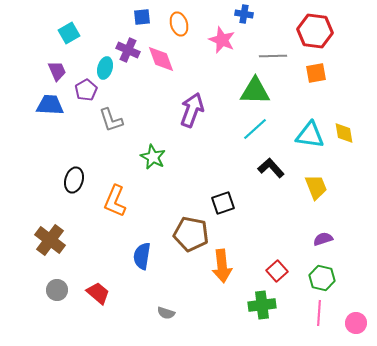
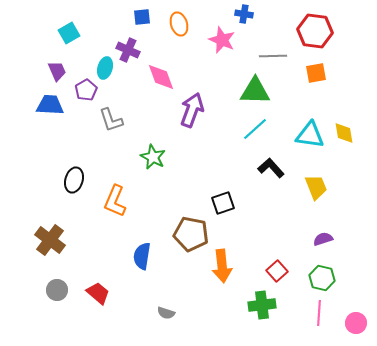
pink diamond: moved 18 px down
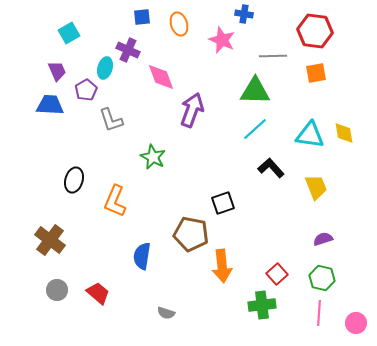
red square: moved 3 px down
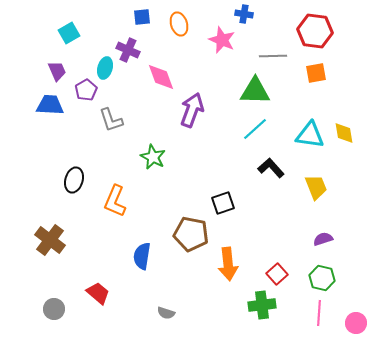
orange arrow: moved 6 px right, 2 px up
gray circle: moved 3 px left, 19 px down
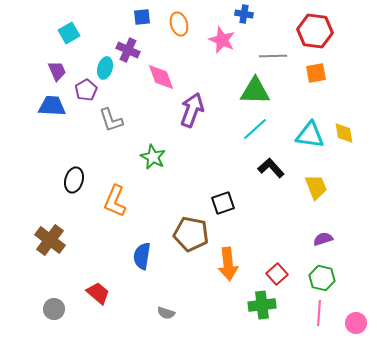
blue trapezoid: moved 2 px right, 1 px down
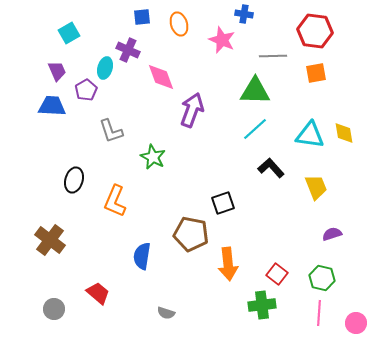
gray L-shape: moved 11 px down
purple semicircle: moved 9 px right, 5 px up
red square: rotated 10 degrees counterclockwise
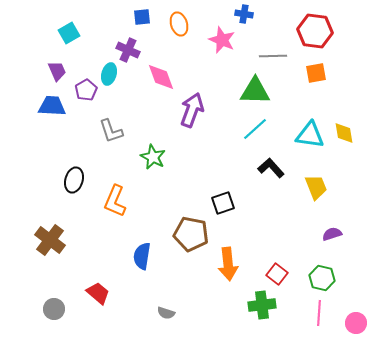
cyan ellipse: moved 4 px right, 6 px down
